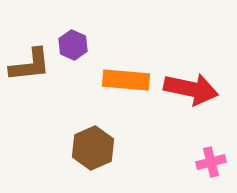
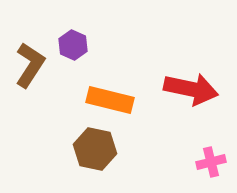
brown L-shape: rotated 51 degrees counterclockwise
orange rectangle: moved 16 px left, 20 px down; rotated 9 degrees clockwise
brown hexagon: moved 2 px right, 1 px down; rotated 24 degrees counterclockwise
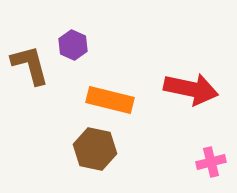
brown L-shape: rotated 48 degrees counterclockwise
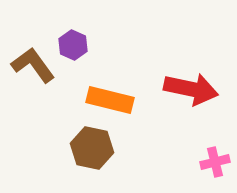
brown L-shape: moved 3 px right; rotated 21 degrees counterclockwise
brown hexagon: moved 3 px left, 1 px up
pink cross: moved 4 px right
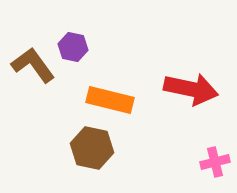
purple hexagon: moved 2 px down; rotated 12 degrees counterclockwise
